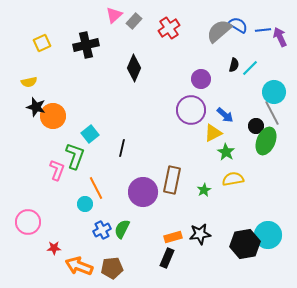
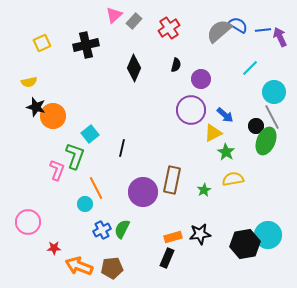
black semicircle at (234, 65): moved 58 px left
gray line at (272, 113): moved 4 px down
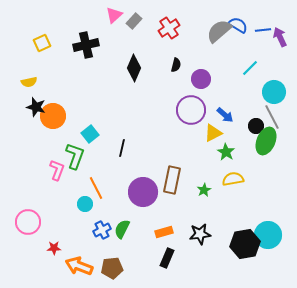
orange rectangle at (173, 237): moved 9 px left, 5 px up
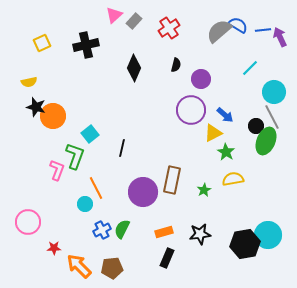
orange arrow at (79, 266): rotated 24 degrees clockwise
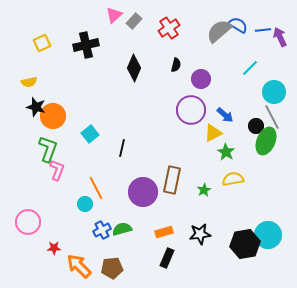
green L-shape at (75, 156): moved 27 px left, 7 px up
green semicircle at (122, 229): rotated 48 degrees clockwise
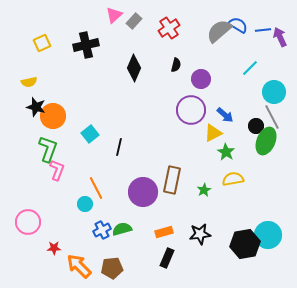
black line at (122, 148): moved 3 px left, 1 px up
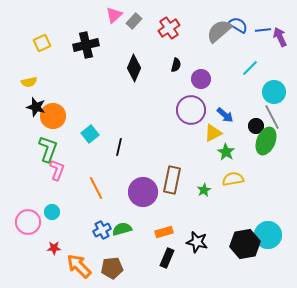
cyan circle at (85, 204): moved 33 px left, 8 px down
black star at (200, 234): moved 3 px left, 8 px down; rotated 20 degrees clockwise
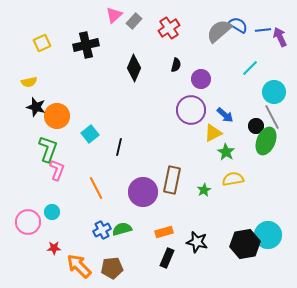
orange circle at (53, 116): moved 4 px right
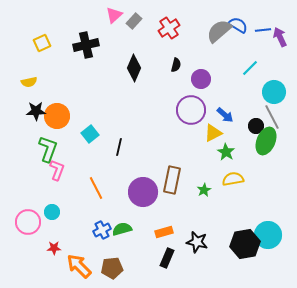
black star at (36, 107): moved 4 px down; rotated 18 degrees counterclockwise
